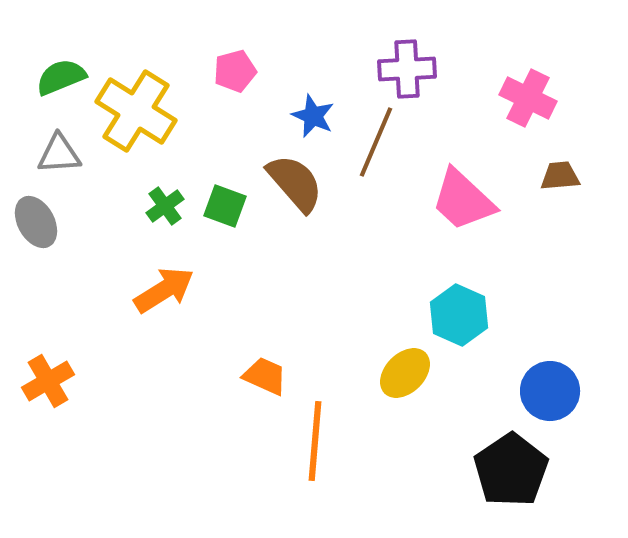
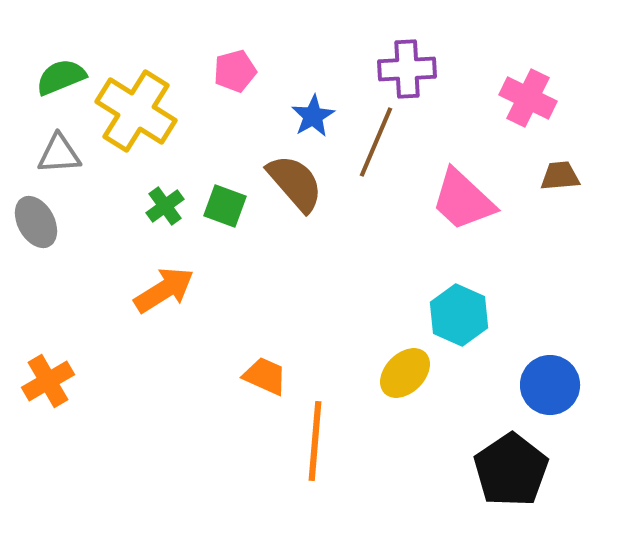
blue star: rotated 18 degrees clockwise
blue circle: moved 6 px up
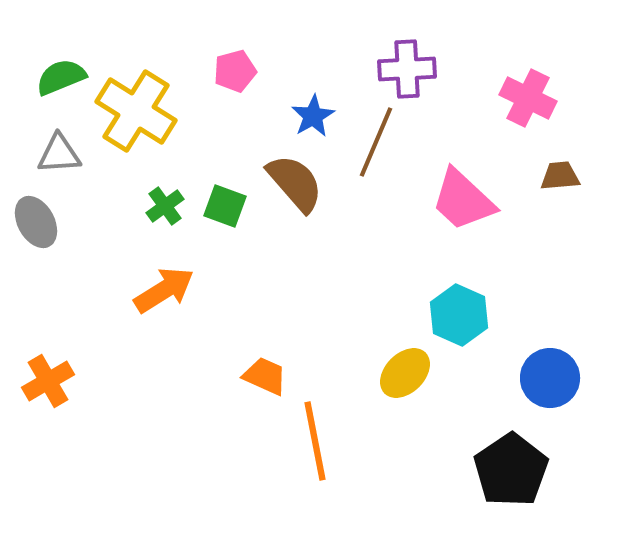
blue circle: moved 7 px up
orange line: rotated 16 degrees counterclockwise
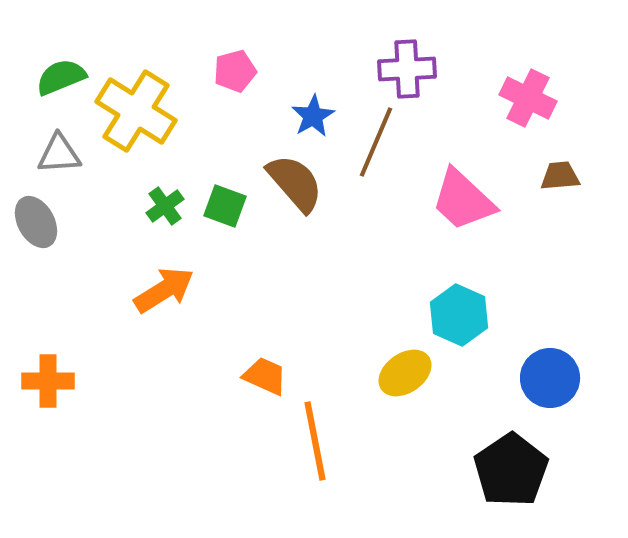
yellow ellipse: rotated 10 degrees clockwise
orange cross: rotated 30 degrees clockwise
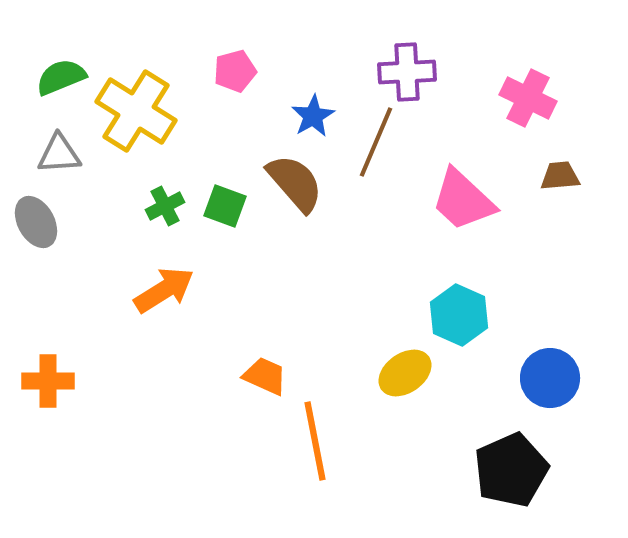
purple cross: moved 3 px down
green cross: rotated 9 degrees clockwise
black pentagon: rotated 10 degrees clockwise
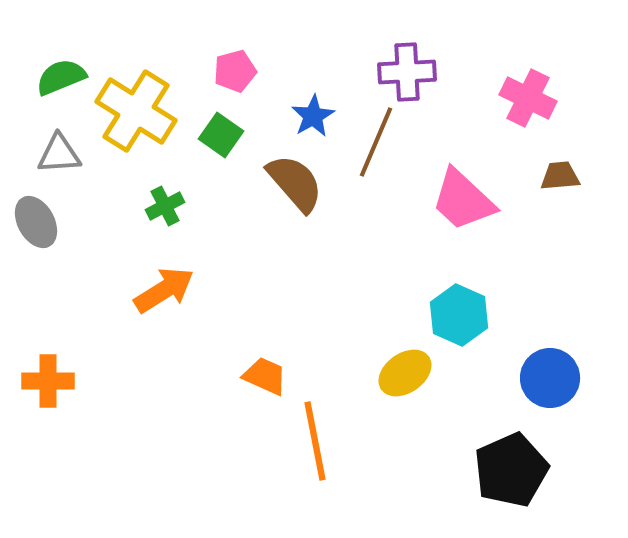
green square: moved 4 px left, 71 px up; rotated 15 degrees clockwise
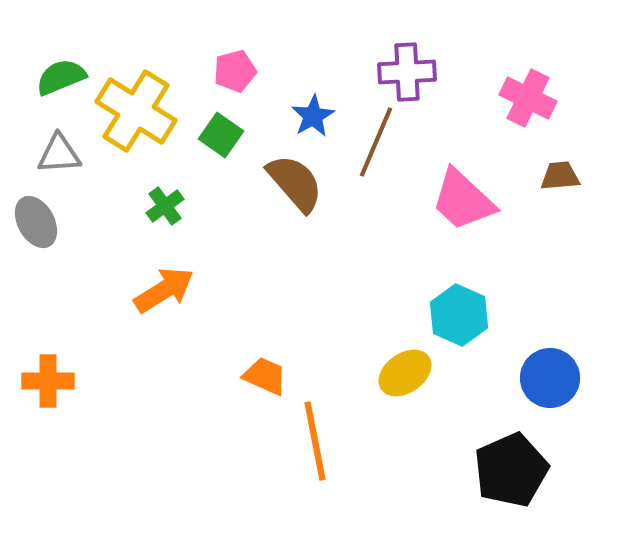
green cross: rotated 9 degrees counterclockwise
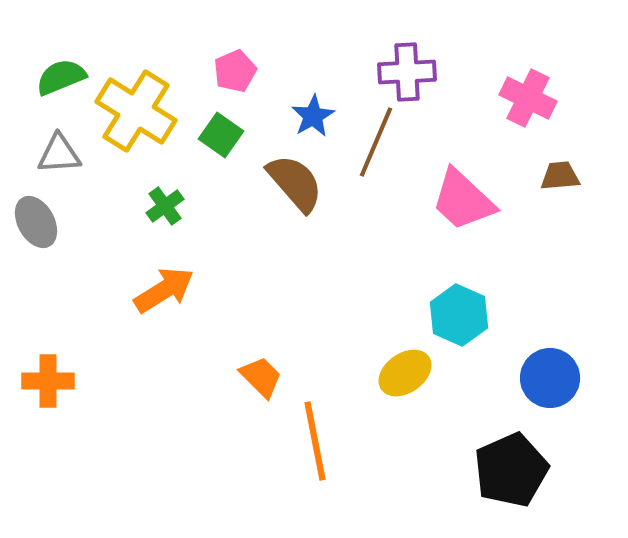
pink pentagon: rotated 9 degrees counterclockwise
orange trapezoid: moved 4 px left, 1 px down; rotated 21 degrees clockwise
